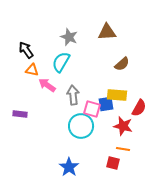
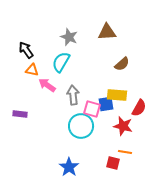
orange line: moved 2 px right, 3 px down
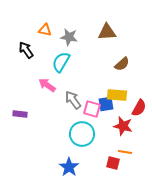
gray star: rotated 12 degrees counterclockwise
orange triangle: moved 13 px right, 40 px up
gray arrow: moved 5 px down; rotated 30 degrees counterclockwise
cyan circle: moved 1 px right, 8 px down
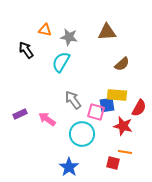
pink arrow: moved 34 px down
blue square: moved 1 px right, 1 px down
pink square: moved 4 px right, 3 px down
purple rectangle: rotated 32 degrees counterclockwise
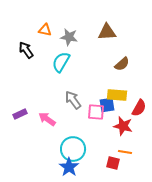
pink square: rotated 12 degrees counterclockwise
cyan circle: moved 9 px left, 15 px down
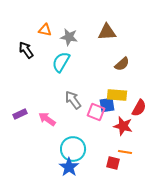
pink square: rotated 18 degrees clockwise
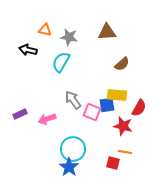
black arrow: moved 2 px right; rotated 42 degrees counterclockwise
pink square: moved 4 px left
pink arrow: rotated 54 degrees counterclockwise
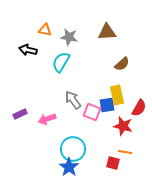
yellow rectangle: rotated 72 degrees clockwise
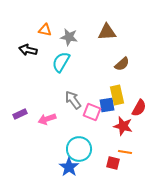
cyan circle: moved 6 px right
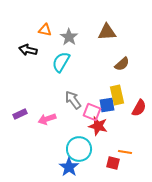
gray star: rotated 24 degrees clockwise
red star: moved 25 px left
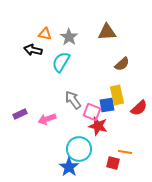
orange triangle: moved 4 px down
black arrow: moved 5 px right
red semicircle: rotated 18 degrees clockwise
